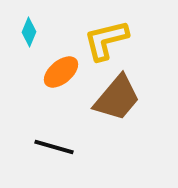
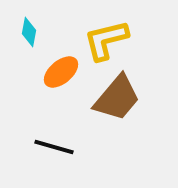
cyan diamond: rotated 12 degrees counterclockwise
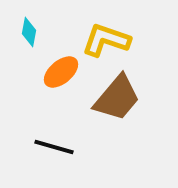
yellow L-shape: rotated 33 degrees clockwise
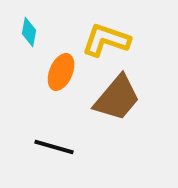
orange ellipse: rotated 27 degrees counterclockwise
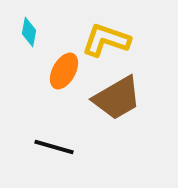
orange ellipse: moved 3 px right, 1 px up; rotated 6 degrees clockwise
brown trapezoid: rotated 20 degrees clockwise
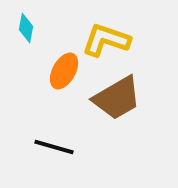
cyan diamond: moved 3 px left, 4 px up
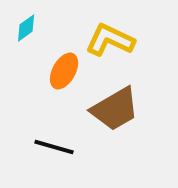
cyan diamond: rotated 44 degrees clockwise
yellow L-shape: moved 4 px right; rotated 6 degrees clockwise
brown trapezoid: moved 2 px left, 11 px down
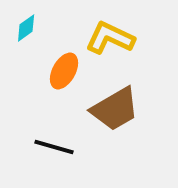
yellow L-shape: moved 2 px up
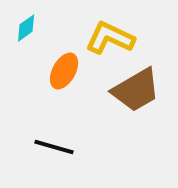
brown trapezoid: moved 21 px right, 19 px up
